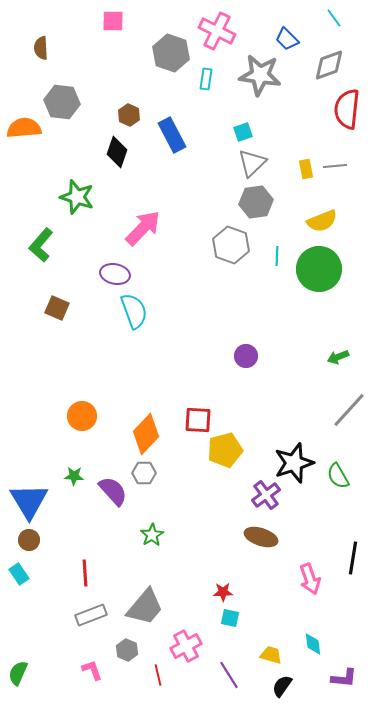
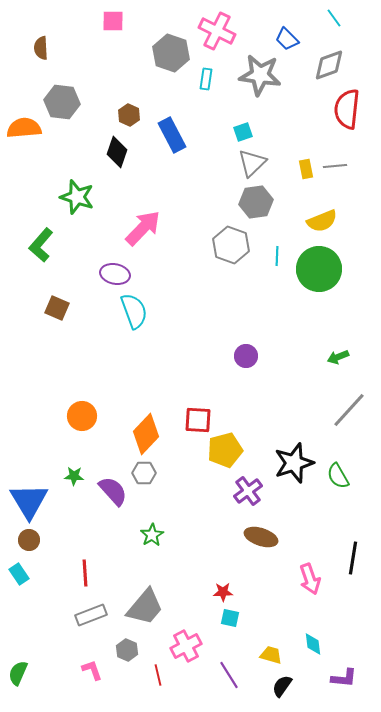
purple cross at (266, 495): moved 18 px left, 4 px up
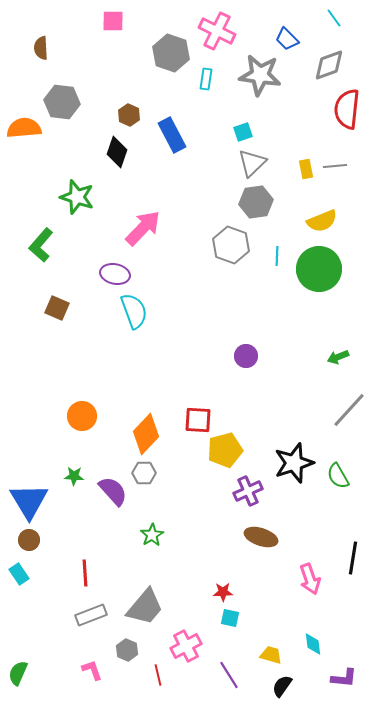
purple cross at (248, 491): rotated 12 degrees clockwise
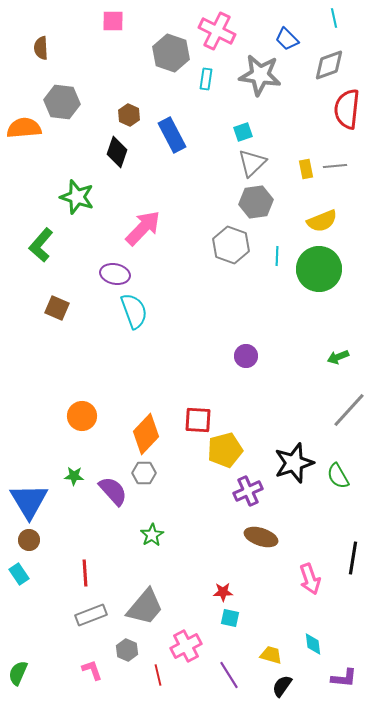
cyan line at (334, 18): rotated 24 degrees clockwise
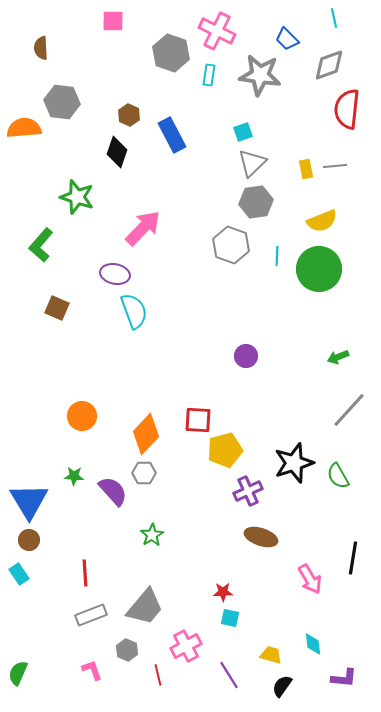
cyan rectangle at (206, 79): moved 3 px right, 4 px up
pink arrow at (310, 579): rotated 12 degrees counterclockwise
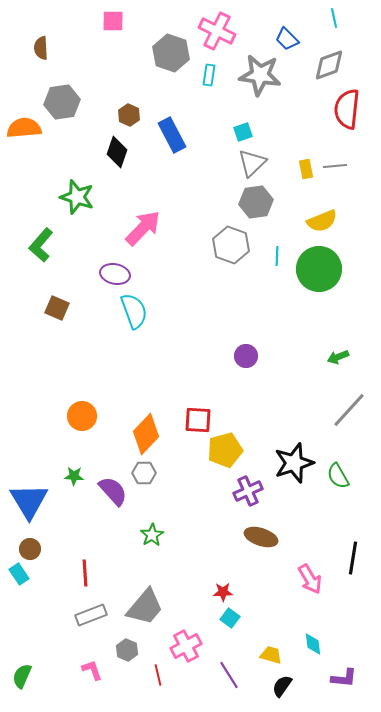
gray hexagon at (62, 102): rotated 16 degrees counterclockwise
brown circle at (29, 540): moved 1 px right, 9 px down
cyan square at (230, 618): rotated 24 degrees clockwise
green semicircle at (18, 673): moved 4 px right, 3 px down
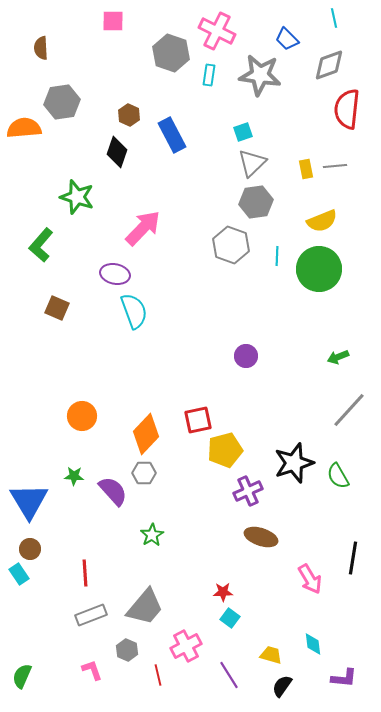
red square at (198, 420): rotated 16 degrees counterclockwise
